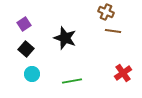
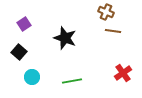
black square: moved 7 px left, 3 px down
cyan circle: moved 3 px down
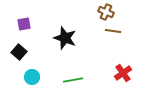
purple square: rotated 24 degrees clockwise
green line: moved 1 px right, 1 px up
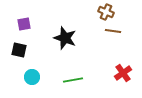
black square: moved 2 px up; rotated 28 degrees counterclockwise
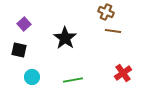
purple square: rotated 32 degrees counterclockwise
black star: rotated 15 degrees clockwise
